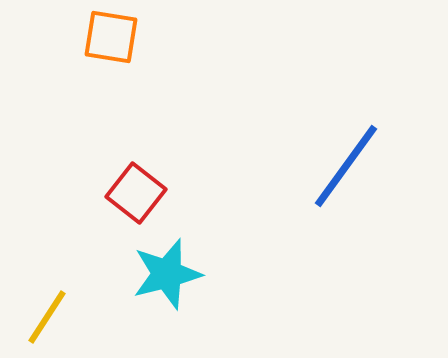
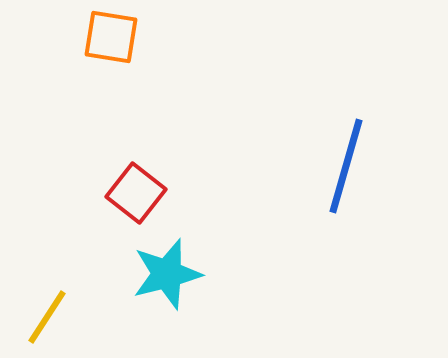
blue line: rotated 20 degrees counterclockwise
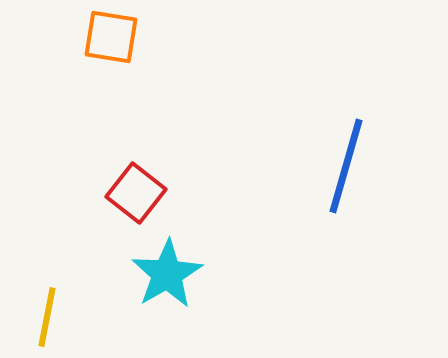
cyan star: rotated 16 degrees counterclockwise
yellow line: rotated 22 degrees counterclockwise
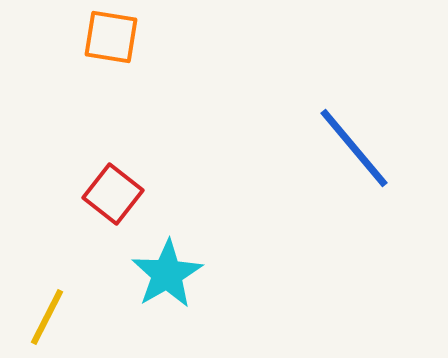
blue line: moved 8 px right, 18 px up; rotated 56 degrees counterclockwise
red square: moved 23 px left, 1 px down
yellow line: rotated 16 degrees clockwise
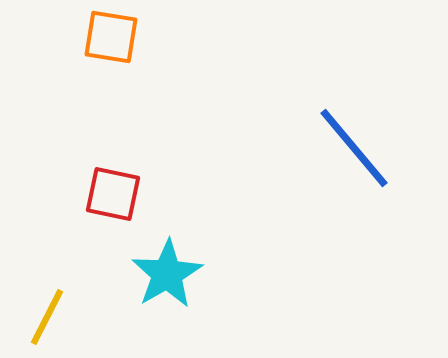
red square: rotated 26 degrees counterclockwise
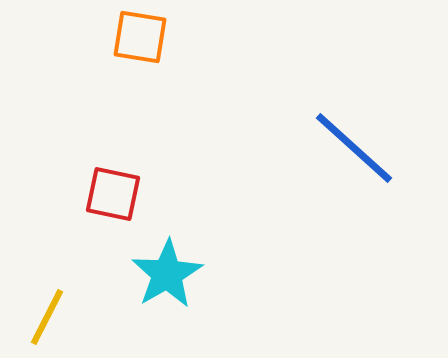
orange square: moved 29 px right
blue line: rotated 8 degrees counterclockwise
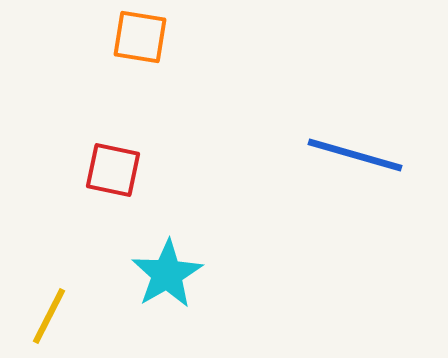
blue line: moved 1 px right, 7 px down; rotated 26 degrees counterclockwise
red square: moved 24 px up
yellow line: moved 2 px right, 1 px up
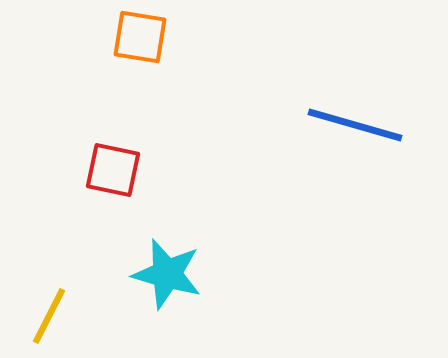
blue line: moved 30 px up
cyan star: rotated 26 degrees counterclockwise
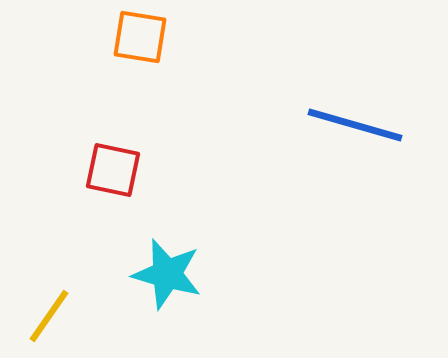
yellow line: rotated 8 degrees clockwise
